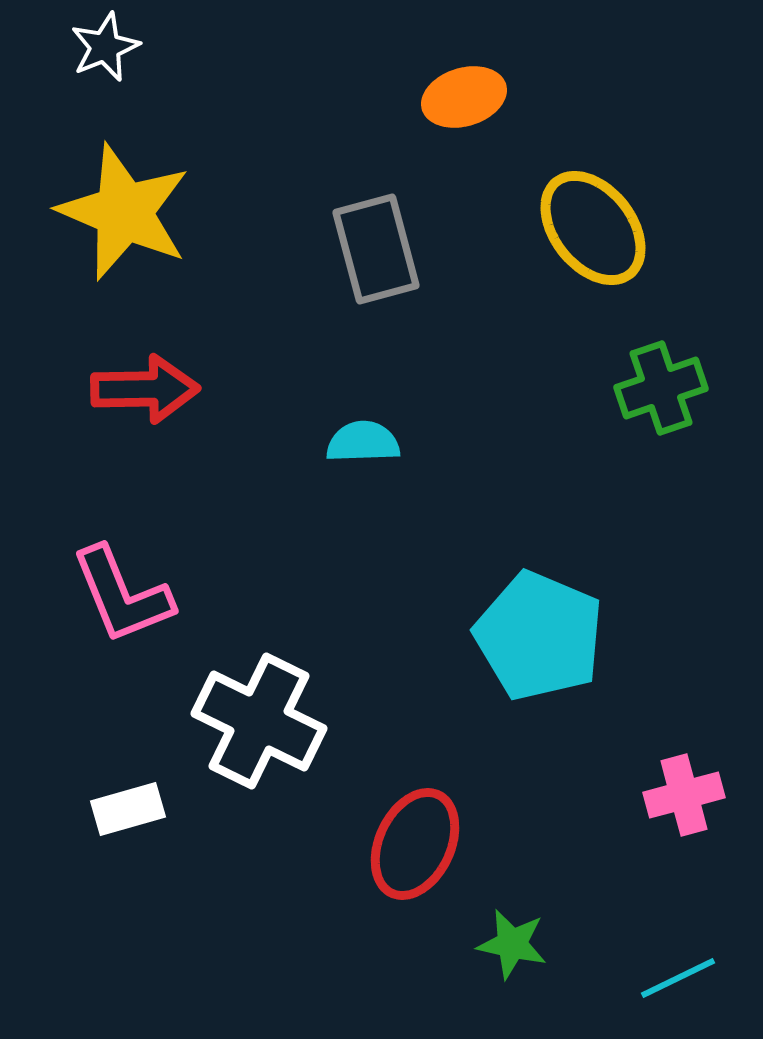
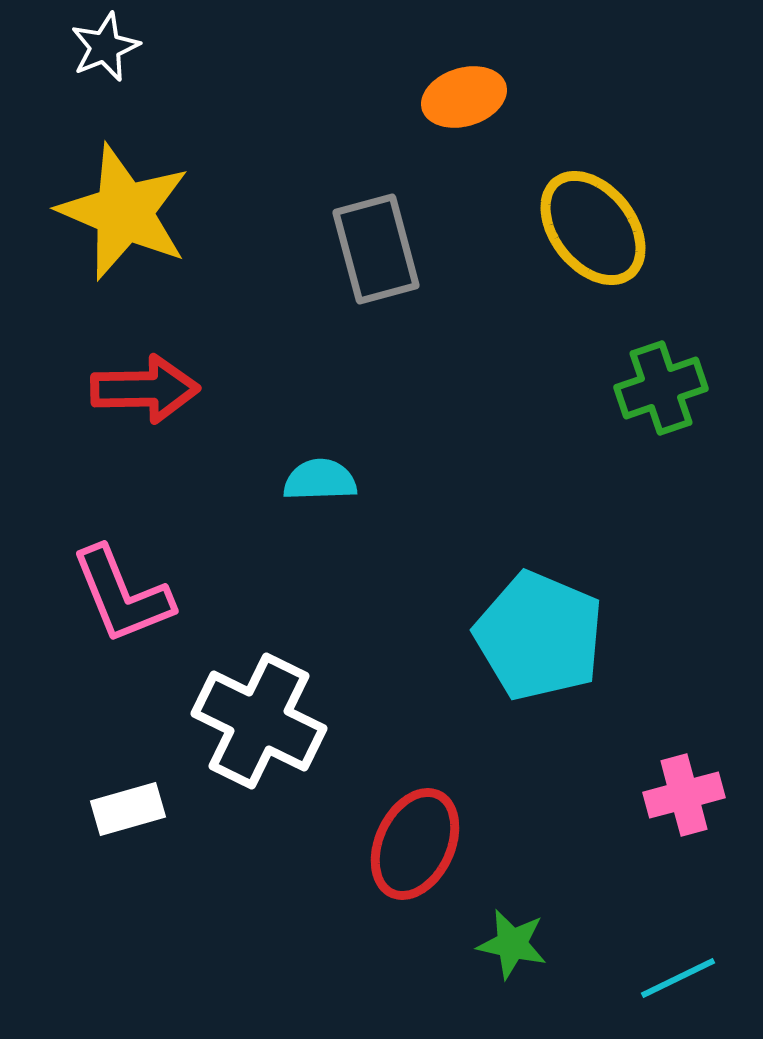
cyan semicircle: moved 43 px left, 38 px down
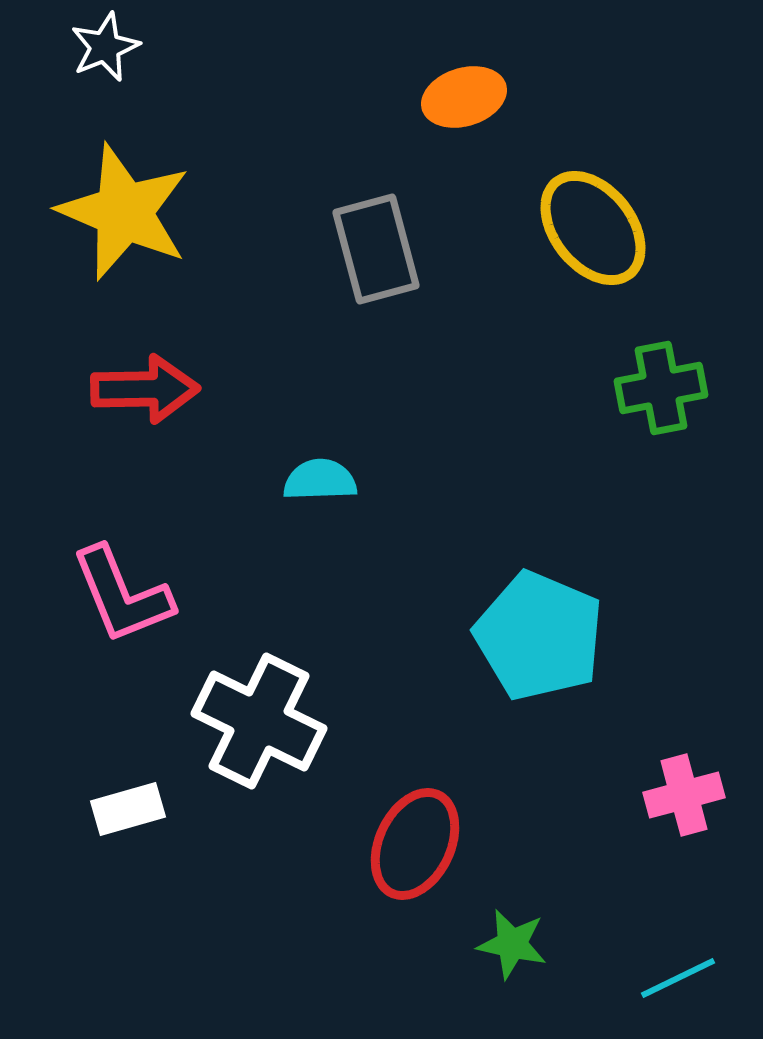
green cross: rotated 8 degrees clockwise
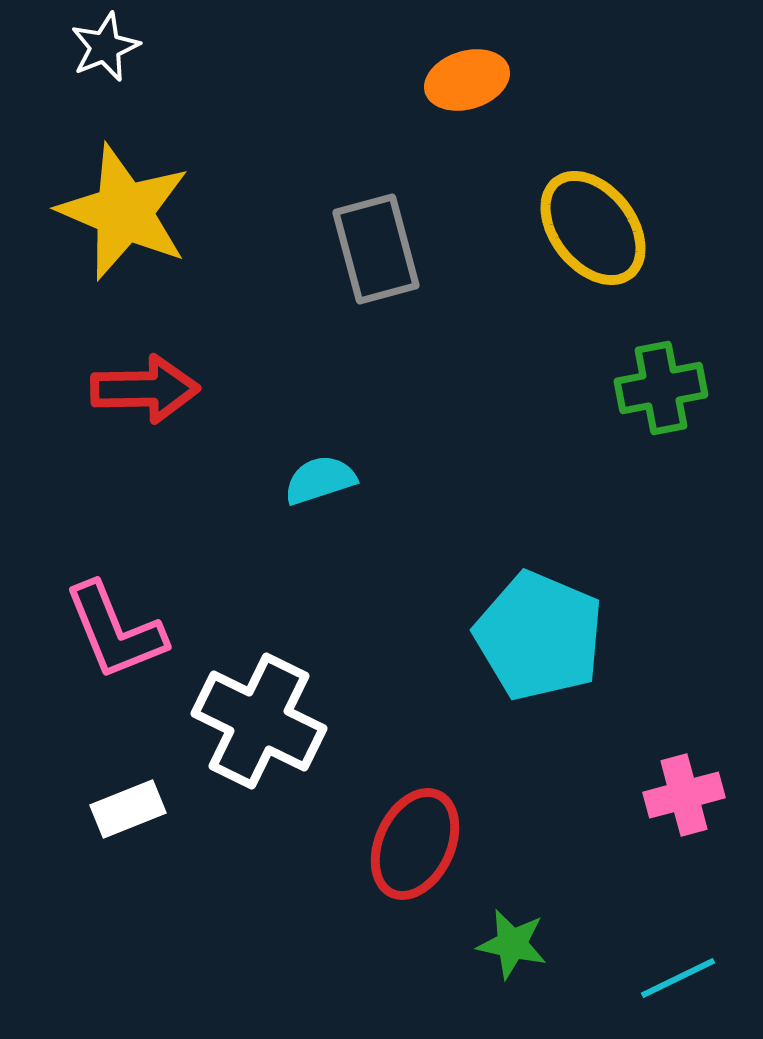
orange ellipse: moved 3 px right, 17 px up
cyan semicircle: rotated 16 degrees counterclockwise
pink L-shape: moved 7 px left, 36 px down
white rectangle: rotated 6 degrees counterclockwise
